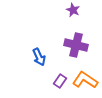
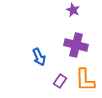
orange L-shape: rotated 125 degrees counterclockwise
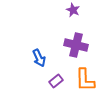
blue arrow: moved 1 px down
purple rectangle: moved 4 px left; rotated 16 degrees clockwise
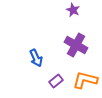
purple cross: rotated 15 degrees clockwise
blue arrow: moved 3 px left
orange L-shape: rotated 105 degrees clockwise
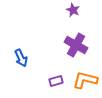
blue arrow: moved 15 px left
purple rectangle: rotated 24 degrees clockwise
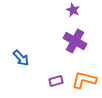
purple cross: moved 1 px left, 4 px up
blue arrow: rotated 18 degrees counterclockwise
orange L-shape: moved 1 px left
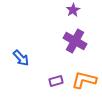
purple star: rotated 16 degrees clockwise
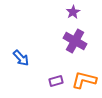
purple star: moved 2 px down
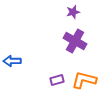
purple star: rotated 16 degrees clockwise
blue arrow: moved 9 px left, 3 px down; rotated 132 degrees clockwise
purple rectangle: moved 1 px right, 1 px up
